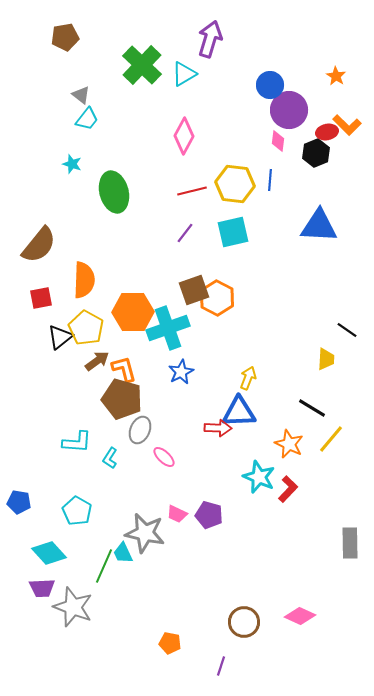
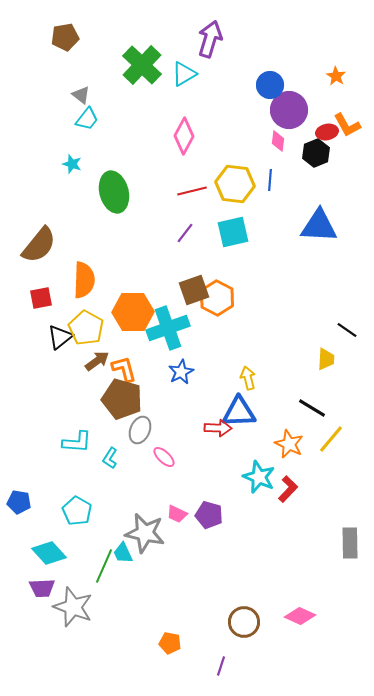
orange L-shape at (347, 125): rotated 16 degrees clockwise
yellow arrow at (248, 378): rotated 35 degrees counterclockwise
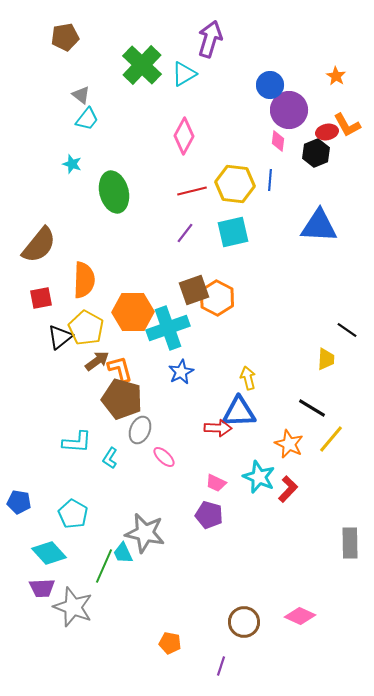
orange L-shape at (124, 369): moved 4 px left
cyan pentagon at (77, 511): moved 4 px left, 3 px down
pink trapezoid at (177, 514): moved 39 px right, 31 px up
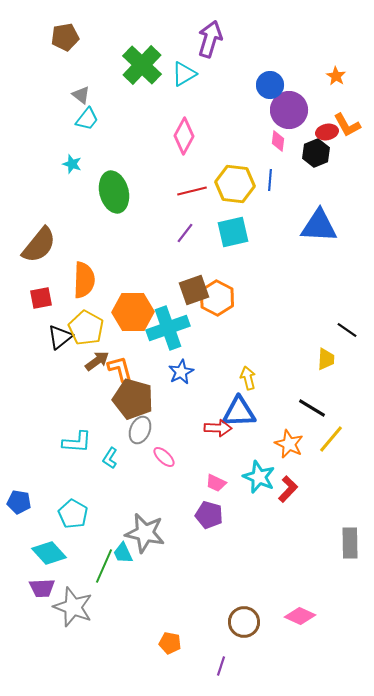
brown pentagon at (122, 399): moved 11 px right
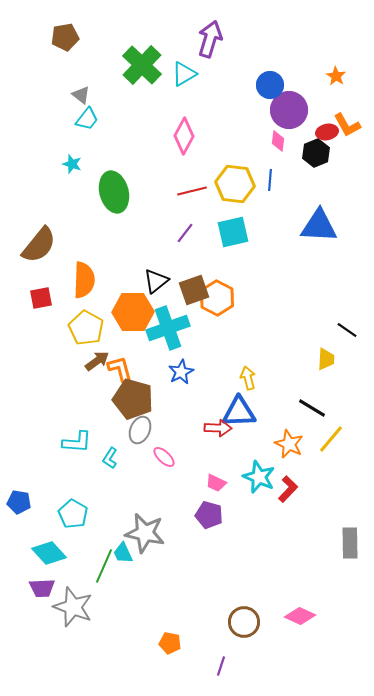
black triangle at (60, 337): moved 96 px right, 56 px up
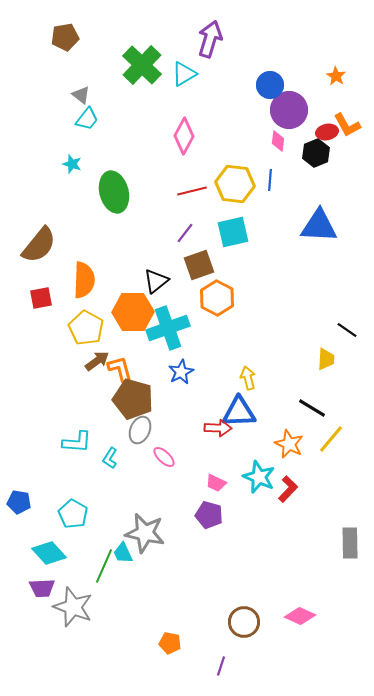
brown square at (194, 290): moved 5 px right, 25 px up
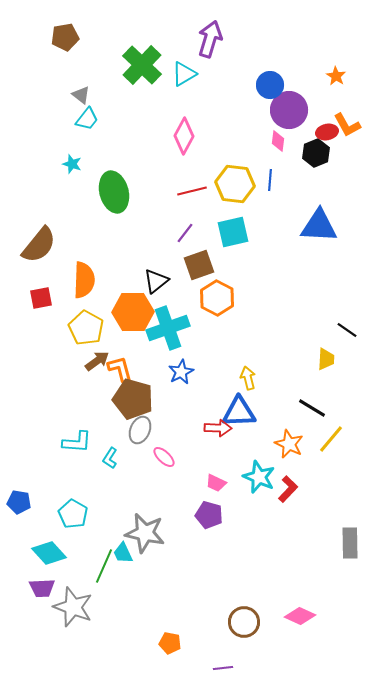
purple line at (221, 666): moved 2 px right, 2 px down; rotated 66 degrees clockwise
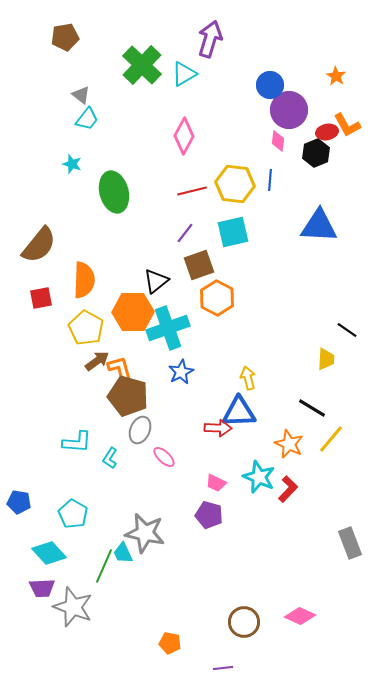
brown pentagon at (133, 399): moved 5 px left, 3 px up
gray rectangle at (350, 543): rotated 20 degrees counterclockwise
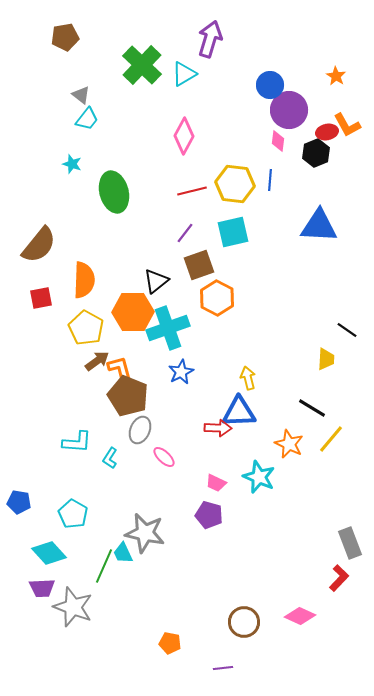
brown pentagon at (128, 396): rotated 6 degrees clockwise
red L-shape at (288, 489): moved 51 px right, 89 px down
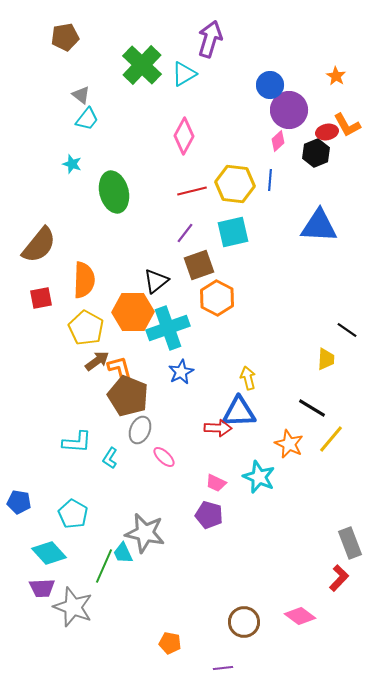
pink diamond at (278, 141): rotated 40 degrees clockwise
pink diamond at (300, 616): rotated 12 degrees clockwise
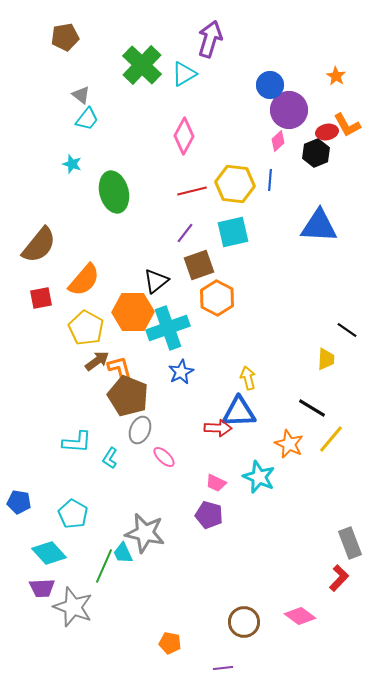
orange semicircle at (84, 280): rotated 39 degrees clockwise
